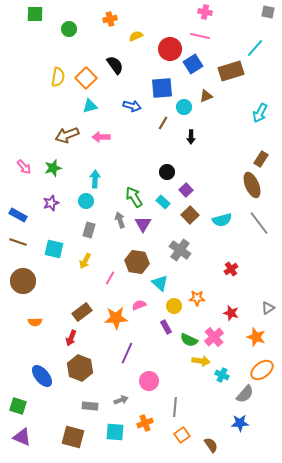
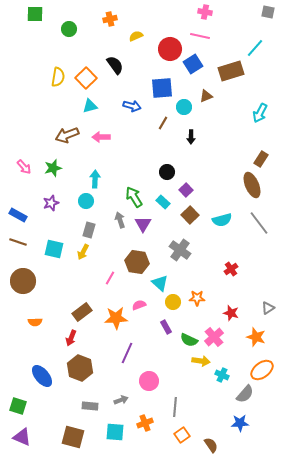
yellow arrow at (85, 261): moved 2 px left, 9 px up
yellow circle at (174, 306): moved 1 px left, 4 px up
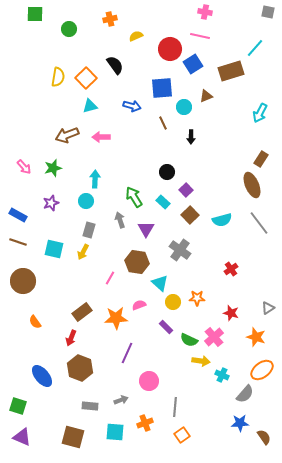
brown line at (163, 123): rotated 56 degrees counterclockwise
purple triangle at (143, 224): moved 3 px right, 5 px down
orange semicircle at (35, 322): rotated 56 degrees clockwise
purple rectangle at (166, 327): rotated 16 degrees counterclockwise
brown semicircle at (211, 445): moved 53 px right, 8 px up
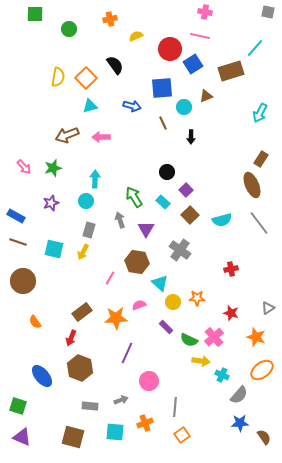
blue rectangle at (18, 215): moved 2 px left, 1 px down
red cross at (231, 269): rotated 24 degrees clockwise
gray semicircle at (245, 394): moved 6 px left, 1 px down
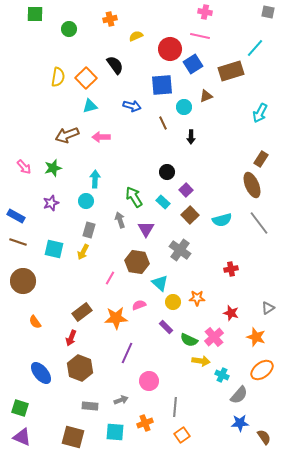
blue square at (162, 88): moved 3 px up
blue ellipse at (42, 376): moved 1 px left, 3 px up
green square at (18, 406): moved 2 px right, 2 px down
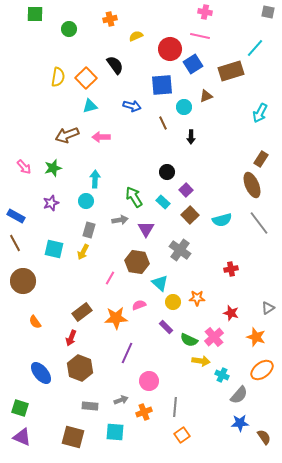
gray arrow at (120, 220): rotated 98 degrees clockwise
brown line at (18, 242): moved 3 px left, 1 px down; rotated 42 degrees clockwise
orange cross at (145, 423): moved 1 px left, 11 px up
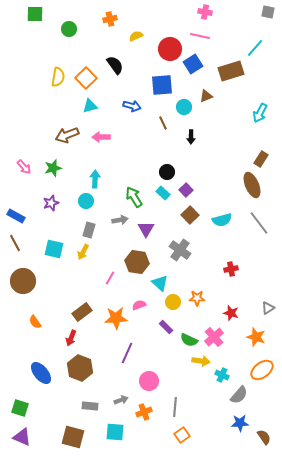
cyan rectangle at (163, 202): moved 9 px up
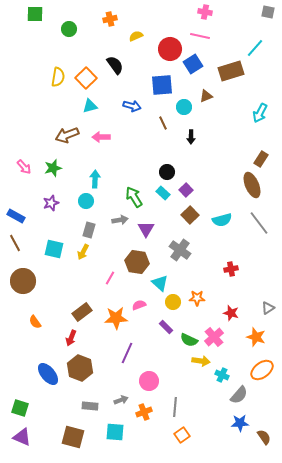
blue ellipse at (41, 373): moved 7 px right, 1 px down
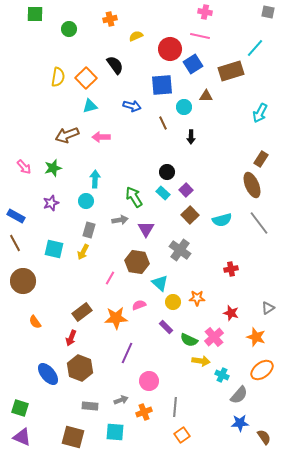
brown triangle at (206, 96): rotated 24 degrees clockwise
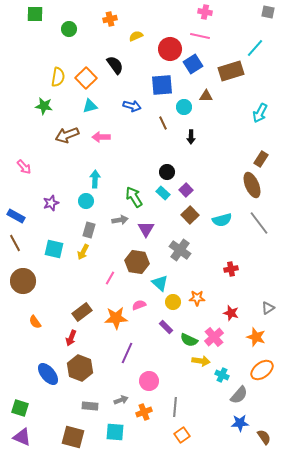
green star at (53, 168): moved 9 px left, 62 px up; rotated 24 degrees clockwise
